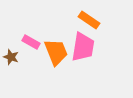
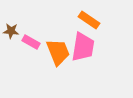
orange trapezoid: moved 2 px right
brown star: moved 26 px up; rotated 14 degrees counterclockwise
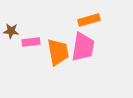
orange rectangle: rotated 50 degrees counterclockwise
pink rectangle: rotated 36 degrees counterclockwise
orange trapezoid: rotated 12 degrees clockwise
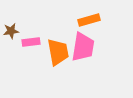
brown star: rotated 14 degrees counterclockwise
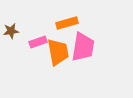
orange rectangle: moved 22 px left, 3 px down
pink rectangle: moved 7 px right; rotated 12 degrees counterclockwise
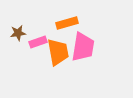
brown star: moved 7 px right, 2 px down
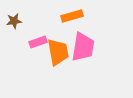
orange rectangle: moved 5 px right, 7 px up
brown star: moved 4 px left, 12 px up
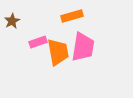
brown star: moved 2 px left; rotated 21 degrees counterclockwise
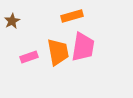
pink rectangle: moved 9 px left, 15 px down
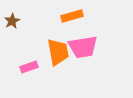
pink trapezoid: rotated 72 degrees clockwise
pink rectangle: moved 10 px down
